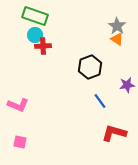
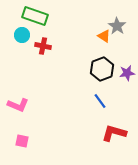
cyan circle: moved 13 px left
orange triangle: moved 13 px left, 3 px up
red cross: rotated 14 degrees clockwise
black hexagon: moved 12 px right, 2 px down
purple star: moved 12 px up
pink square: moved 2 px right, 1 px up
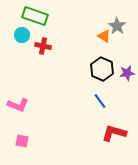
black hexagon: rotated 15 degrees counterclockwise
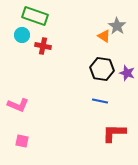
black hexagon: rotated 15 degrees counterclockwise
purple star: rotated 28 degrees clockwise
blue line: rotated 42 degrees counterclockwise
red L-shape: rotated 15 degrees counterclockwise
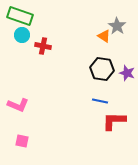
green rectangle: moved 15 px left
red L-shape: moved 12 px up
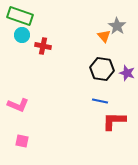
orange triangle: rotated 16 degrees clockwise
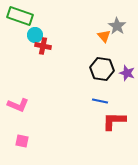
cyan circle: moved 13 px right
